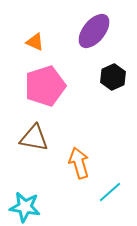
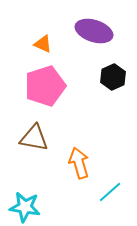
purple ellipse: rotated 69 degrees clockwise
orange triangle: moved 8 px right, 2 px down
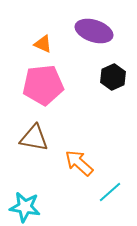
pink pentagon: moved 2 px left, 1 px up; rotated 12 degrees clockwise
orange arrow: rotated 32 degrees counterclockwise
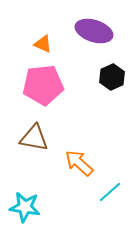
black hexagon: moved 1 px left
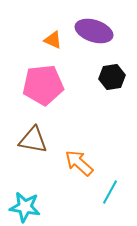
orange triangle: moved 10 px right, 4 px up
black hexagon: rotated 15 degrees clockwise
brown triangle: moved 1 px left, 2 px down
cyan line: rotated 20 degrees counterclockwise
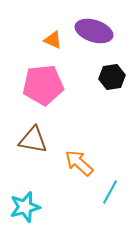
cyan star: rotated 24 degrees counterclockwise
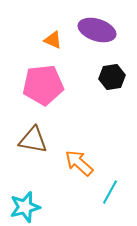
purple ellipse: moved 3 px right, 1 px up
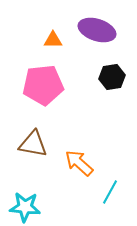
orange triangle: rotated 24 degrees counterclockwise
brown triangle: moved 4 px down
cyan star: rotated 20 degrees clockwise
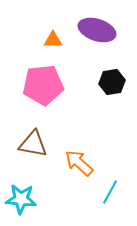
black hexagon: moved 5 px down
cyan star: moved 4 px left, 8 px up
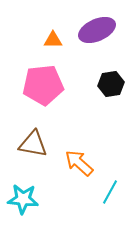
purple ellipse: rotated 42 degrees counterclockwise
black hexagon: moved 1 px left, 2 px down
cyan star: moved 2 px right
